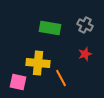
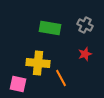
pink square: moved 2 px down
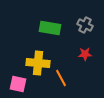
red star: rotated 16 degrees clockwise
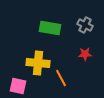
pink square: moved 2 px down
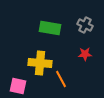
yellow cross: moved 2 px right
orange line: moved 1 px down
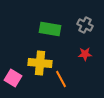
green rectangle: moved 1 px down
pink square: moved 5 px left, 8 px up; rotated 18 degrees clockwise
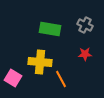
yellow cross: moved 1 px up
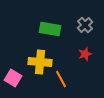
gray cross: rotated 21 degrees clockwise
red star: rotated 16 degrees counterclockwise
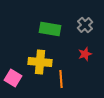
orange line: rotated 24 degrees clockwise
